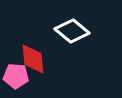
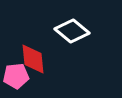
pink pentagon: rotated 10 degrees counterclockwise
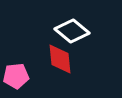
red diamond: moved 27 px right
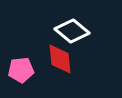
pink pentagon: moved 5 px right, 6 px up
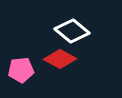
red diamond: rotated 56 degrees counterclockwise
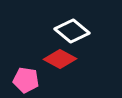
pink pentagon: moved 5 px right, 10 px down; rotated 15 degrees clockwise
